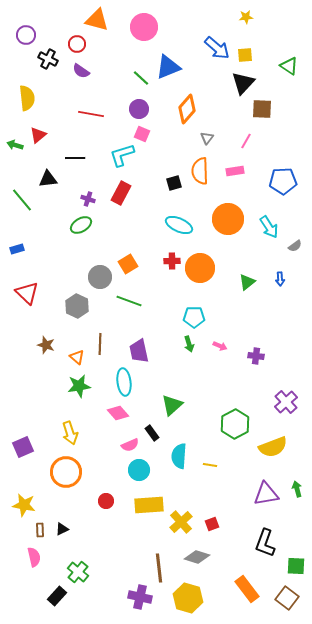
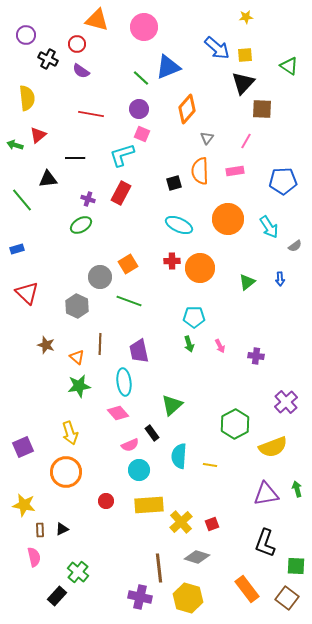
pink arrow at (220, 346): rotated 40 degrees clockwise
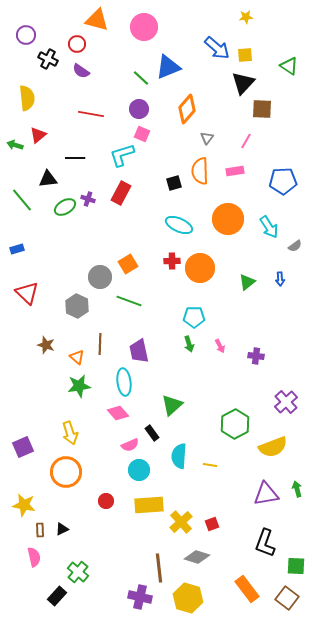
green ellipse at (81, 225): moved 16 px left, 18 px up
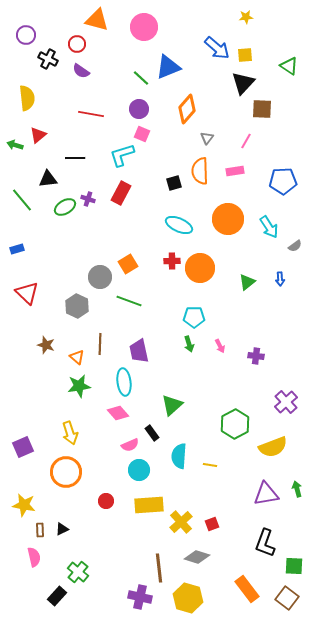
green square at (296, 566): moved 2 px left
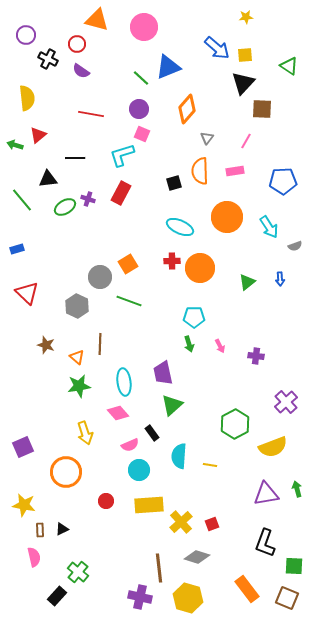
orange circle at (228, 219): moved 1 px left, 2 px up
cyan ellipse at (179, 225): moved 1 px right, 2 px down
gray semicircle at (295, 246): rotated 16 degrees clockwise
purple trapezoid at (139, 351): moved 24 px right, 22 px down
yellow arrow at (70, 433): moved 15 px right
brown square at (287, 598): rotated 15 degrees counterclockwise
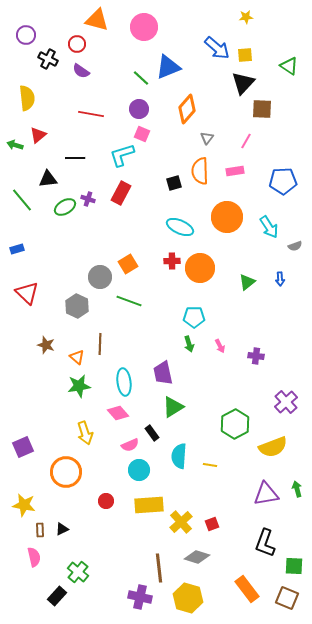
green triangle at (172, 405): moved 1 px right, 2 px down; rotated 10 degrees clockwise
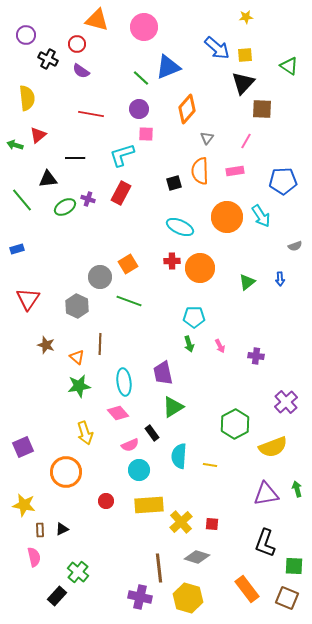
pink square at (142, 134): moved 4 px right; rotated 21 degrees counterclockwise
cyan arrow at (269, 227): moved 8 px left, 11 px up
red triangle at (27, 293): moved 1 px right, 6 px down; rotated 20 degrees clockwise
red square at (212, 524): rotated 24 degrees clockwise
